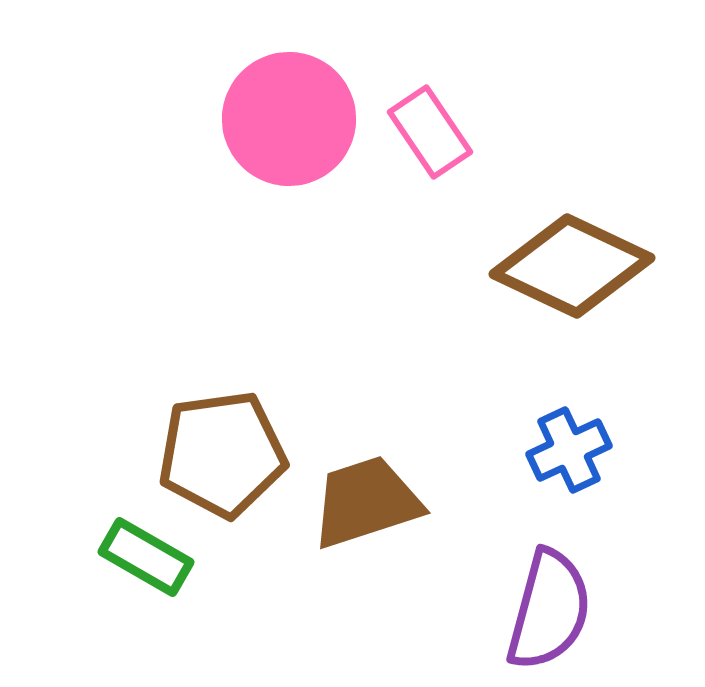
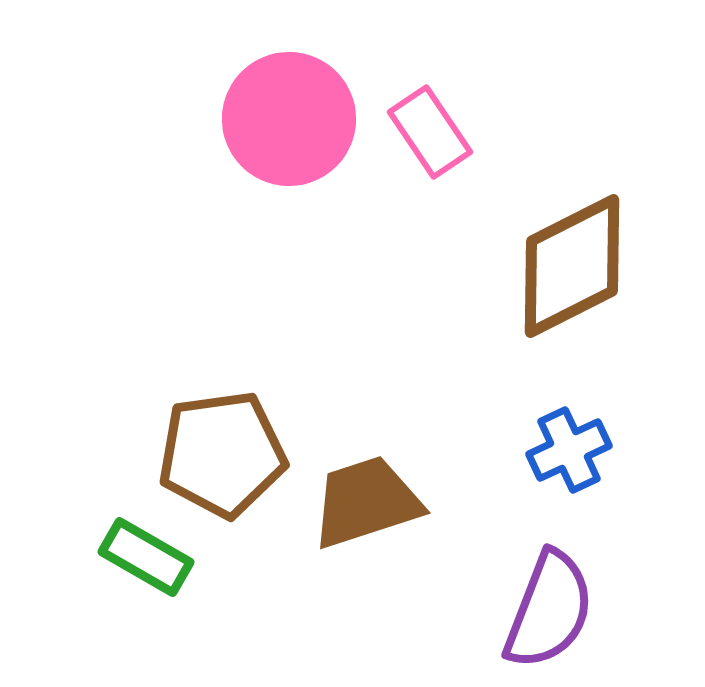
brown diamond: rotated 52 degrees counterclockwise
purple semicircle: rotated 6 degrees clockwise
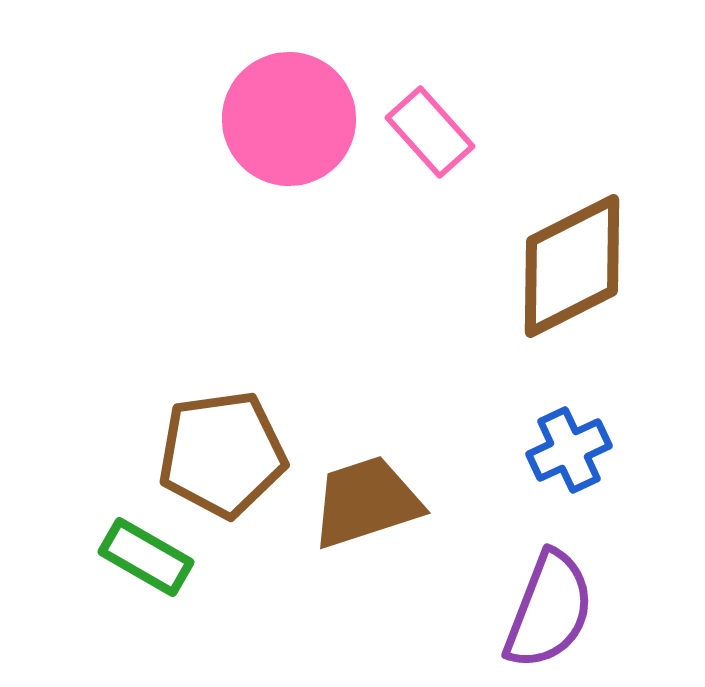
pink rectangle: rotated 8 degrees counterclockwise
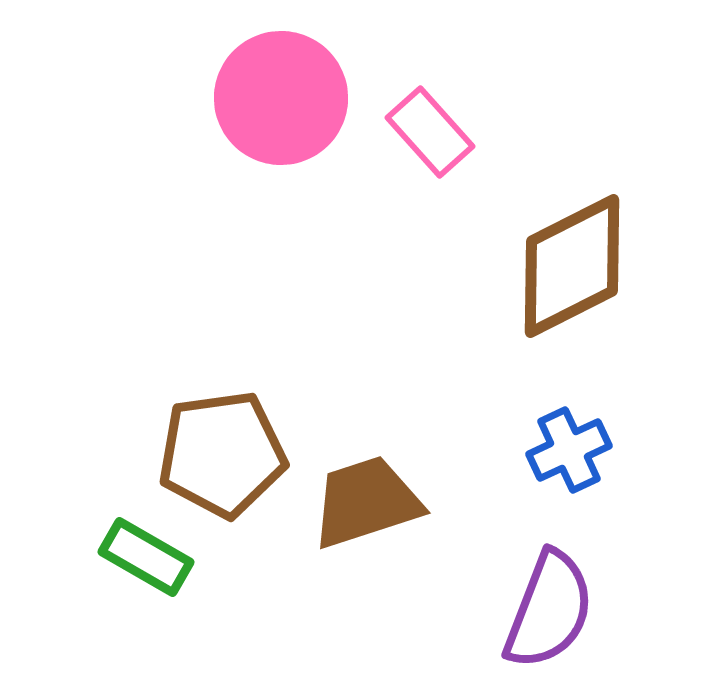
pink circle: moved 8 px left, 21 px up
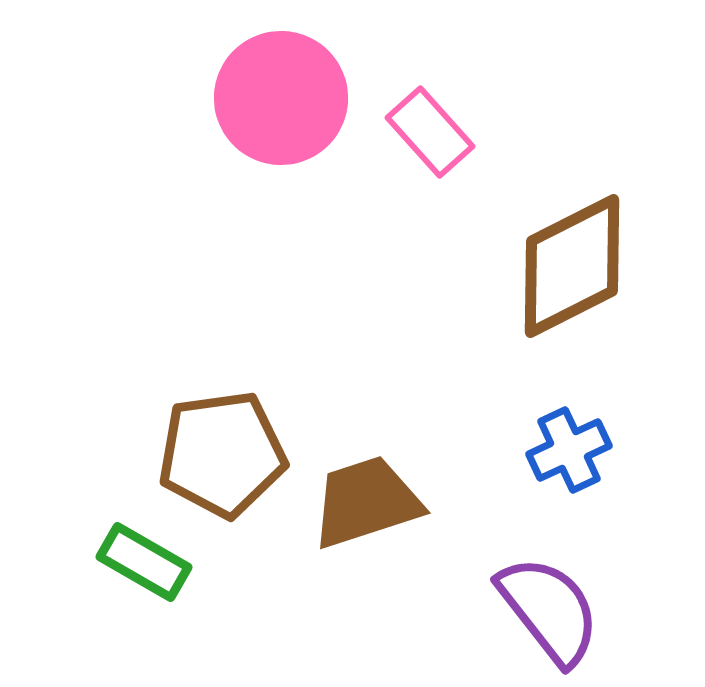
green rectangle: moved 2 px left, 5 px down
purple semicircle: rotated 59 degrees counterclockwise
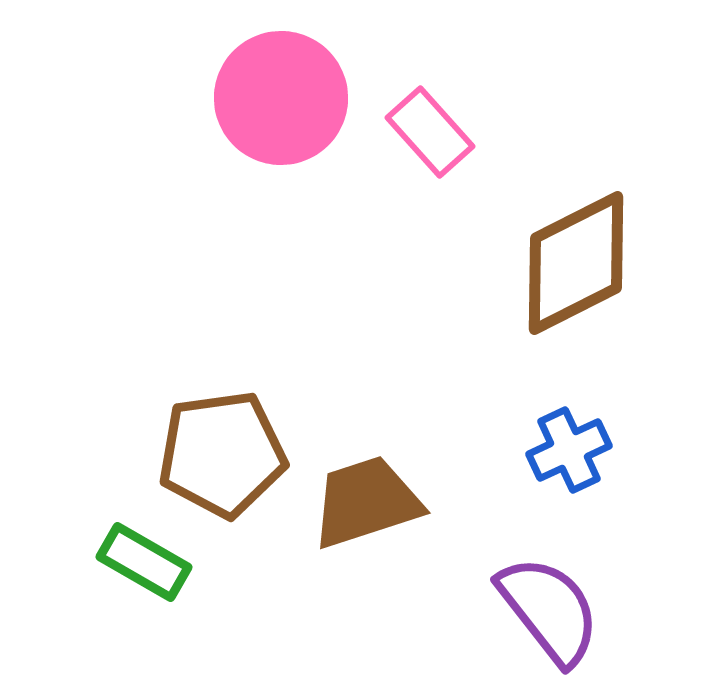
brown diamond: moved 4 px right, 3 px up
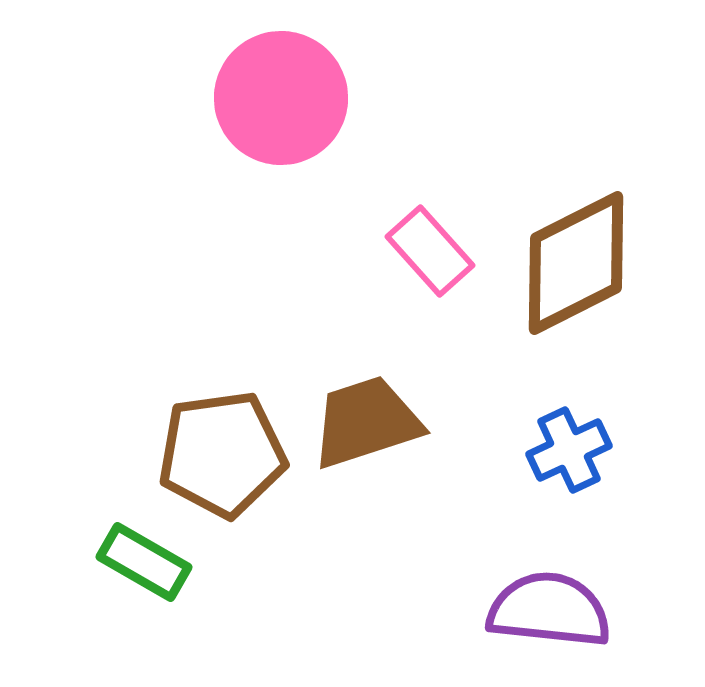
pink rectangle: moved 119 px down
brown trapezoid: moved 80 px up
purple semicircle: rotated 46 degrees counterclockwise
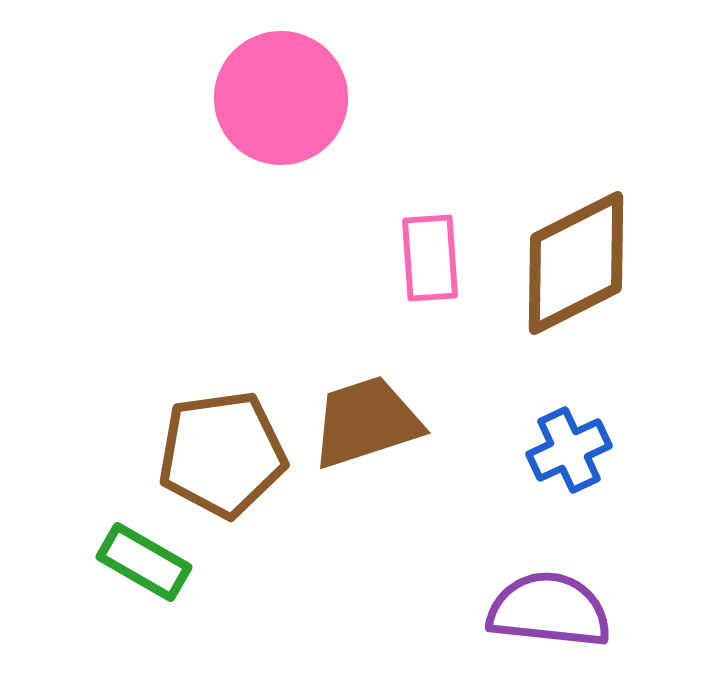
pink rectangle: moved 7 px down; rotated 38 degrees clockwise
